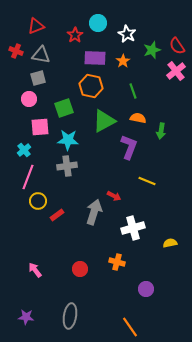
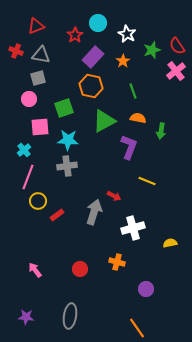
purple rectangle: moved 2 px left, 1 px up; rotated 50 degrees counterclockwise
orange line: moved 7 px right, 1 px down
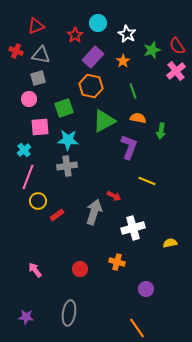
gray ellipse: moved 1 px left, 3 px up
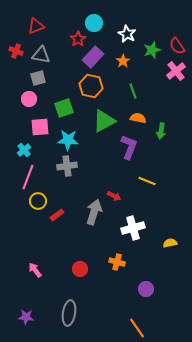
cyan circle: moved 4 px left
red star: moved 3 px right, 4 px down
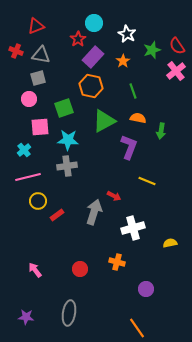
pink line: rotated 55 degrees clockwise
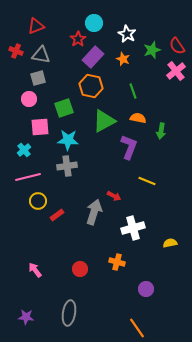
orange star: moved 2 px up; rotated 16 degrees counterclockwise
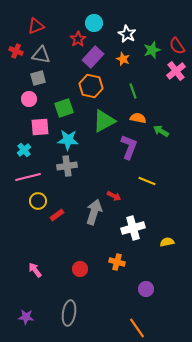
green arrow: rotated 112 degrees clockwise
yellow semicircle: moved 3 px left, 1 px up
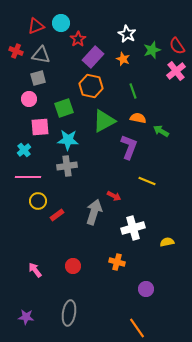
cyan circle: moved 33 px left
pink line: rotated 15 degrees clockwise
red circle: moved 7 px left, 3 px up
